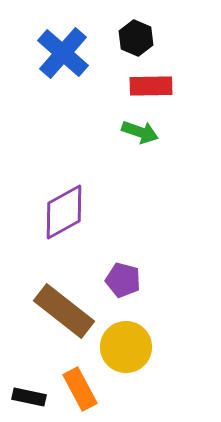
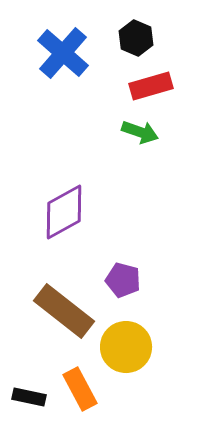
red rectangle: rotated 15 degrees counterclockwise
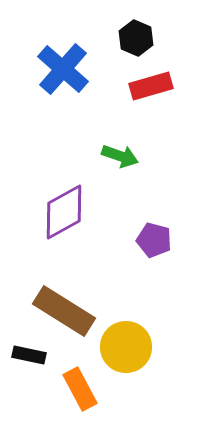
blue cross: moved 16 px down
green arrow: moved 20 px left, 24 px down
purple pentagon: moved 31 px right, 40 px up
brown rectangle: rotated 6 degrees counterclockwise
black rectangle: moved 42 px up
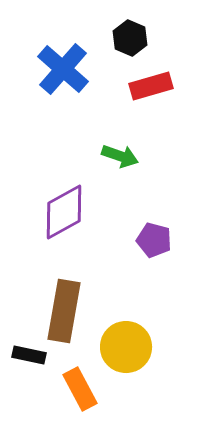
black hexagon: moved 6 px left
brown rectangle: rotated 68 degrees clockwise
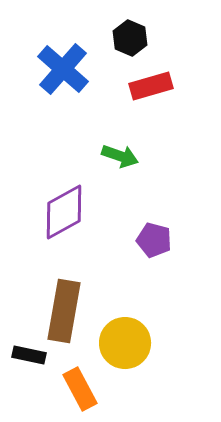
yellow circle: moved 1 px left, 4 px up
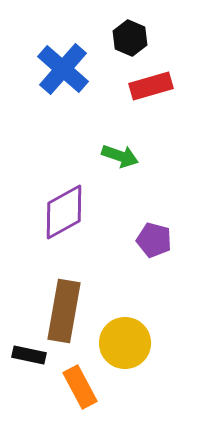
orange rectangle: moved 2 px up
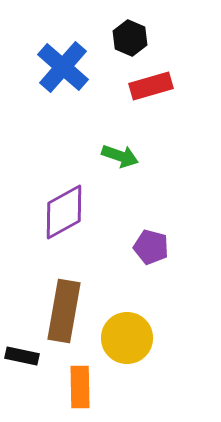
blue cross: moved 2 px up
purple pentagon: moved 3 px left, 7 px down
yellow circle: moved 2 px right, 5 px up
black rectangle: moved 7 px left, 1 px down
orange rectangle: rotated 27 degrees clockwise
